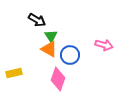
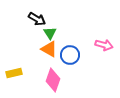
black arrow: moved 1 px up
green triangle: moved 1 px left, 3 px up
pink diamond: moved 5 px left, 1 px down
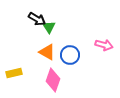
green triangle: moved 1 px left, 6 px up
orange triangle: moved 2 px left, 3 px down
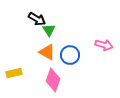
green triangle: moved 3 px down
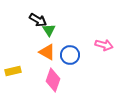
black arrow: moved 1 px right, 1 px down
yellow rectangle: moved 1 px left, 2 px up
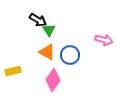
pink arrow: moved 5 px up
pink diamond: rotated 15 degrees clockwise
